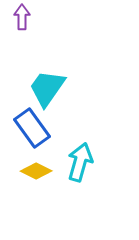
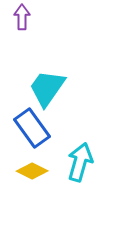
yellow diamond: moved 4 px left
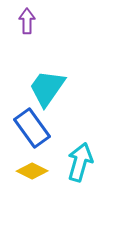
purple arrow: moved 5 px right, 4 px down
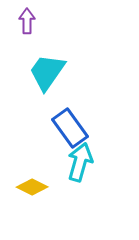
cyan trapezoid: moved 16 px up
blue rectangle: moved 38 px right
yellow diamond: moved 16 px down
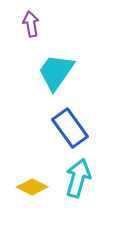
purple arrow: moved 4 px right, 3 px down; rotated 10 degrees counterclockwise
cyan trapezoid: moved 9 px right
cyan arrow: moved 2 px left, 16 px down
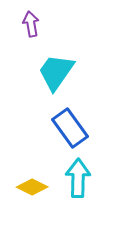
cyan arrow: rotated 15 degrees counterclockwise
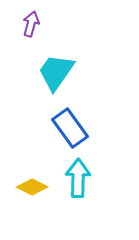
purple arrow: rotated 25 degrees clockwise
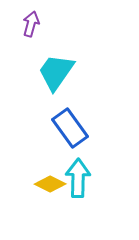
yellow diamond: moved 18 px right, 3 px up
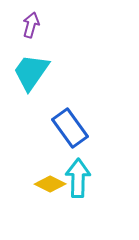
purple arrow: moved 1 px down
cyan trapezoid: moved 25 px left
